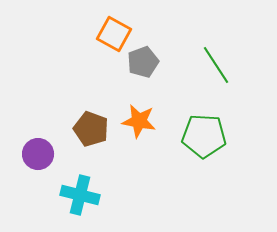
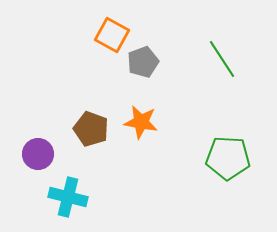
orange square: moved 2 px left, 1 px down
green line: moved 6 px right, 6 px up
orange star: moved 2 px right, 1 px down
green pentagon: moved 24 px right, 22 px down
cyan cross: moved 12 px left, 2 px down
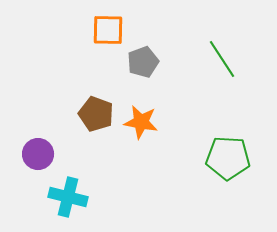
orange square: moved 4 px left, 5 px up; rotated 28 degrees counterclockwise
brown pentagon: moved 5 px right, 15 px up
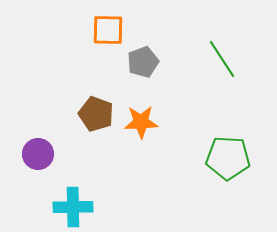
orange star: rotated 12 degrees counterclockwise
cyan cross: moved 5 px right, 10 px down; rotated 15 degrees counterclockwise
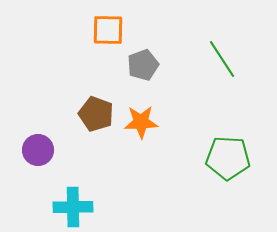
gray pentagon: moved 3 px down
purple circle: moved 4 px up
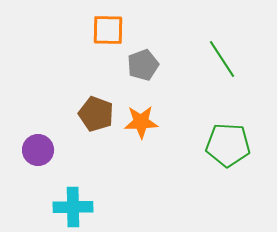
green pentagon: moved 13 px up
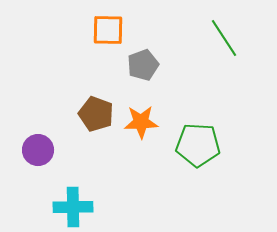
green line: moved 2 px right, 21 px up
green pentagon: moved 30 px left
